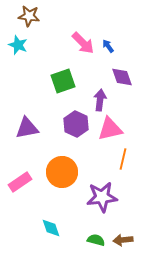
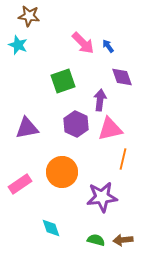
pink rectangle: moved 2 px down
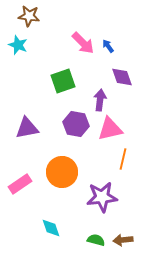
purple hexagon: rotated 15 degrees counterclockwise
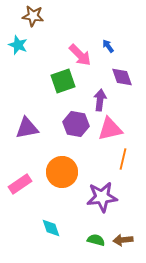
brown star: moved 4 px right
pink arrow: moved 3 px left, 12 px down
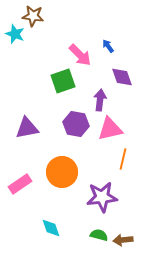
cyan star: moved 3 px left, 11 px up
green semicircle: moved 3 px right, 5 px up
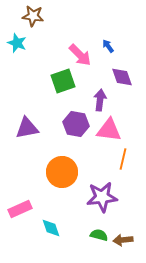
cyan star: moved 2 px right, 9 px down
pink triangle: moved 1 px left, 1 px down; rotated 20 degrees clockwise
pink rectangle: moved 25 px down; rotated 10 degrees clockwise
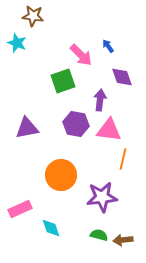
pink arrow: moved 1 px right
orange circle: moved 1 px left, 3 px down
